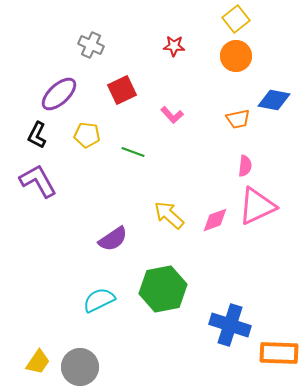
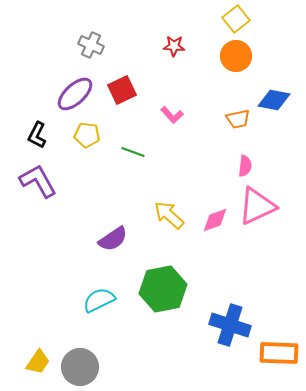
purple ellipse: moved 16 px right
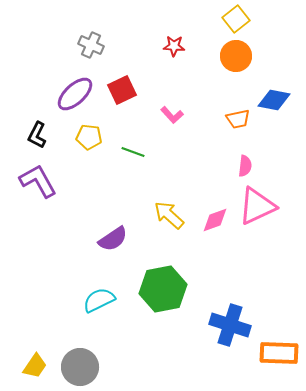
yellow pentagon: moved 2 px right, 2 px down
yellow trapezoid: moved 3 px left, 4 px down
